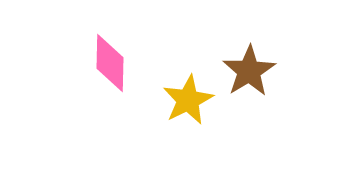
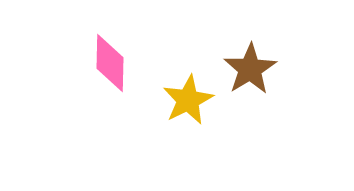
brown star: moved 1 px right, 2 px up
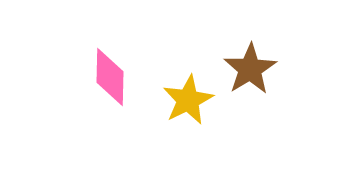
pink diamond: moved 14 px down
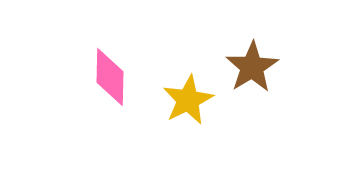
brown star: moved 2 px right, 2 px up
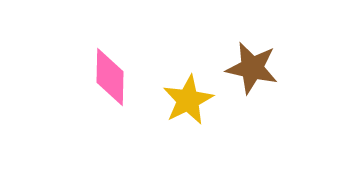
brown star: moved 1 px down; rotated 28 degrees counterclockwise
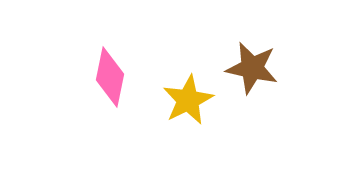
pink diamond: rotated 10 degrees clockwise
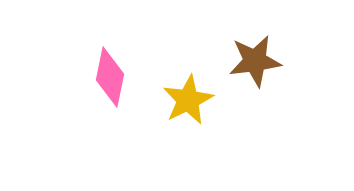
brown star: moved 3 px right, 7 px up; rotated 20 degrees counterclockwise
